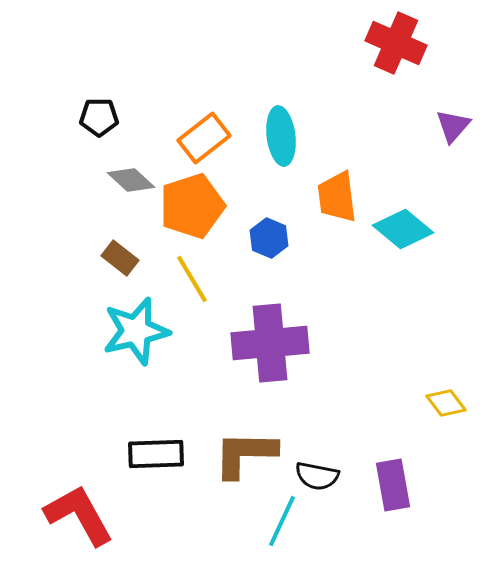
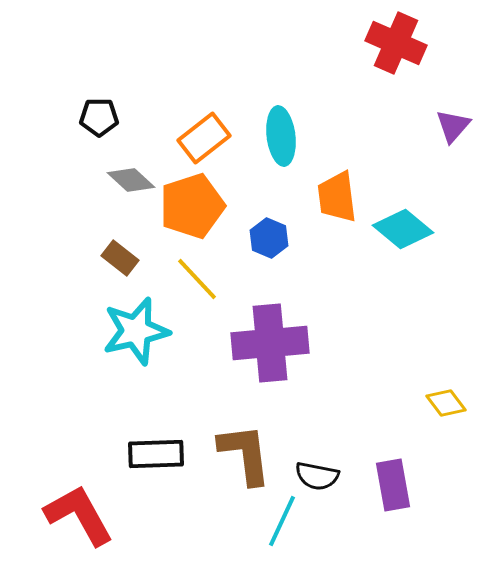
yellow line: moved 5 px right; rotated 12 degrees counterclockwise
brown L-shape: rotated 82 degrees clockwise
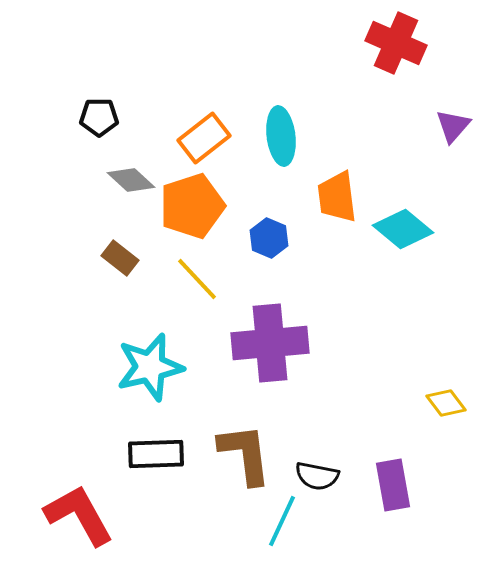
cyan star: moved 14 px right, 36 px down
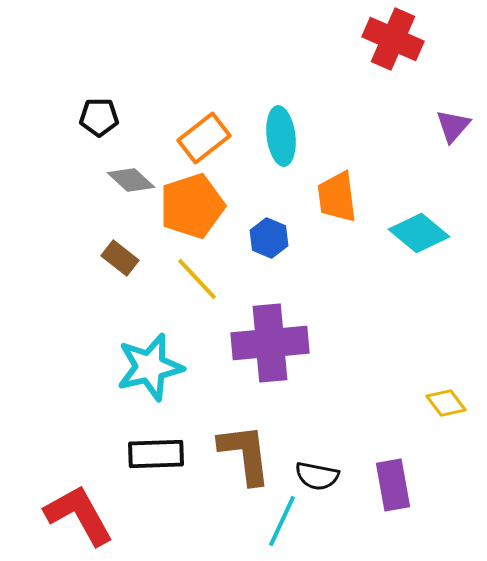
red cross: moved 3 px left, 4 px up
cyan diamond: moved 16 px right, 4 px down
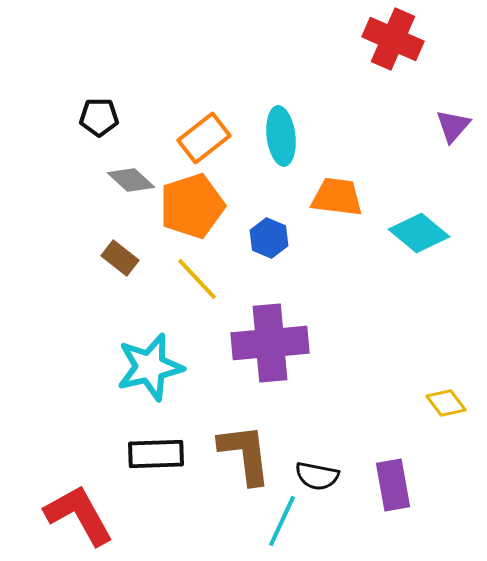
orange trapezoid: rotated 104 degrees clockwise
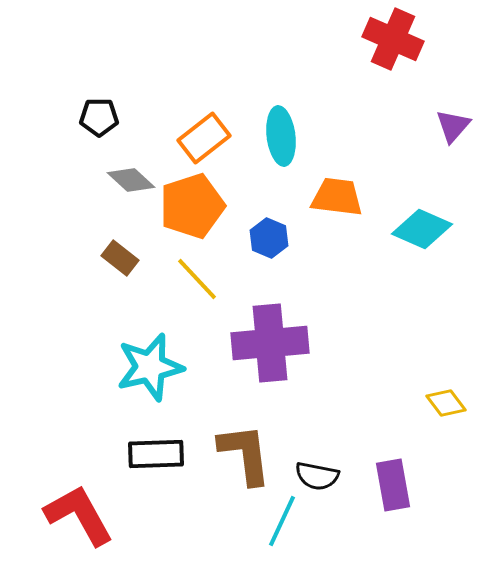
cyan diamond: moved 3 px right, 4 px up; rotated 16 degrees counterclockwise
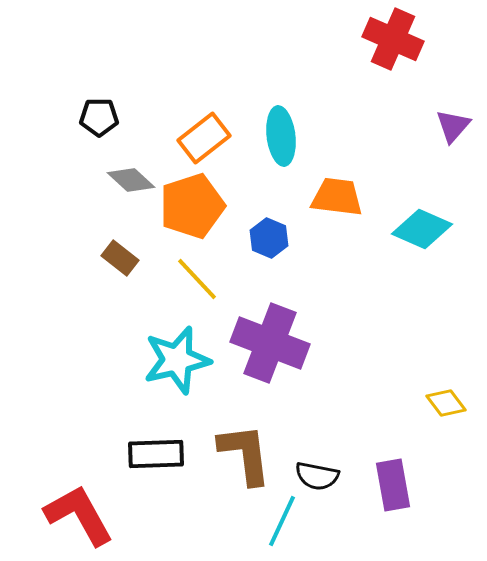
purple cross: rotated 26 degrees clockwise
cyan star: moved 27 px right, 7 px up
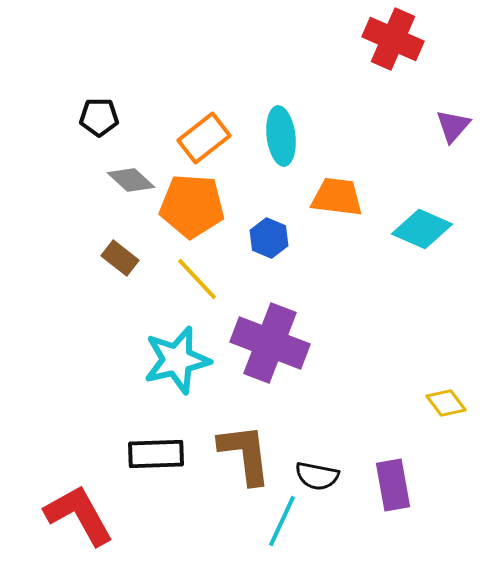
orange pentagon: rotated 22 degrees clockwise
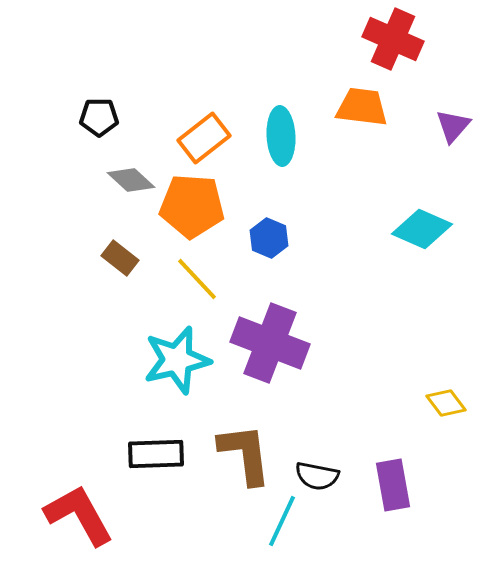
cyan ellipse: rotated 4 degrees clockwise
orange trapezoid: moved 25 px right, 90 px up
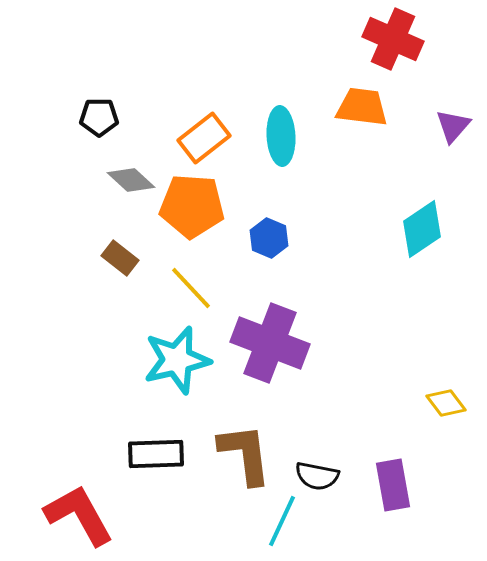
cyan diamond: rotated 58 degrees counterclockwise
yellow line: moved 6 px left, 9 px down
